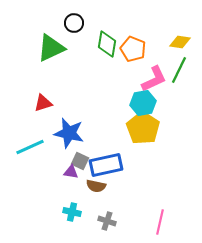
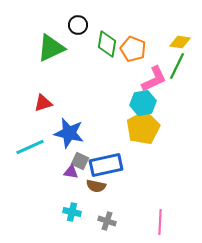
black circle: moved 4 px right, 2 px down
green line: moved 2 px left, 4 px up
yellow pentagon: rotated 12 degrees clockwise
pink line: rotated 10 degrees counterclockwise
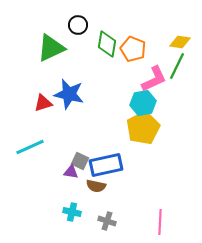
blue star: moved 39 px up
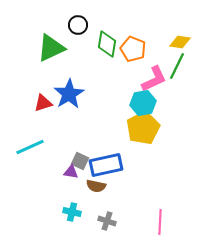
blue star: rotated 28 degrees clockwise
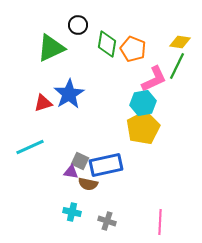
brown semicircle: moved 8 px left, 2 px up
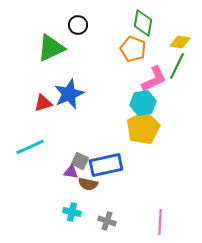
green diamond: moved 36 px right, 21 px up
blue star: rotated 8 degrees clockwise
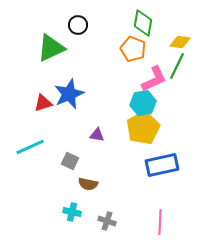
gray square: moved 10 px left
blue rectangle: moved 56 px right
purple triangle: moved 26 px right, 37 px up
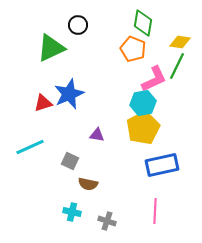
pink line: moved 5 px left, 11 px up
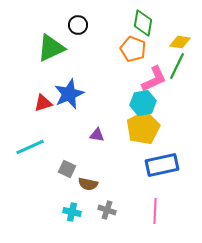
gray square: moved 3 px left, 8 px down
gray cross: moved 11 px up
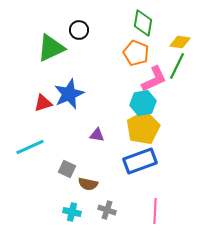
black circle: moved 1 px right, 5 px down
orange pentagon: moved 3 px right, 4 px down
blue rectangle: moved 22 px left, 4 px up; rotated 8 degrees counterclockwise
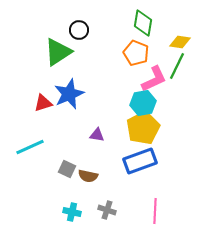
green triangle: moved 7 px right, 4 px down; rotated 8 degrees counterclockwise
brown semicircle: moved 8 px up
